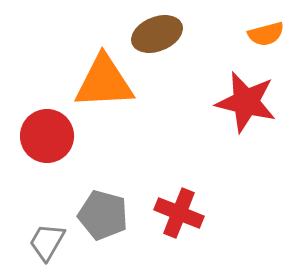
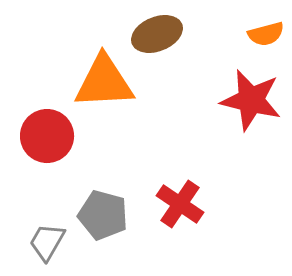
red star: moved 5 px right, 2 px up
red cross: moved 1 px right, 9 px up; rotated 12 degrees clockwise
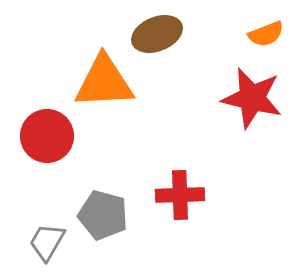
orange semicircle: rotated 6 degrees counterclockwise
red star: moved 1 px right, 2 px up
red cross: moved 9 px up; rotated 36 degrees counterclockwise
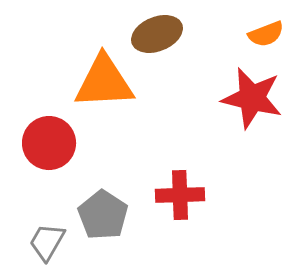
red circle: moved 2 px right, 7 px down
gray pentagon: rotated 18 degrees clockwise
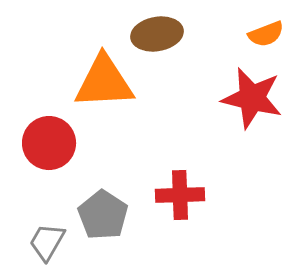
brown ellipse: rotated 12 degrees clockwise
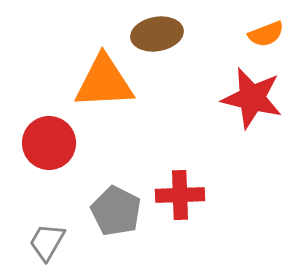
gray pentagon: moved 13 px right, 4 px up; rotated 6 degrees counterclockwise
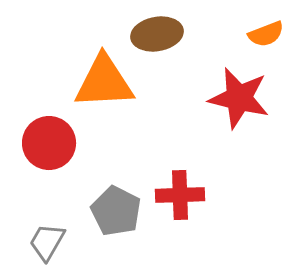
red star: moved 13 px left
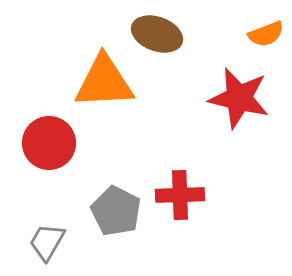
brown ellipse: rotated 30 degrees clockwise
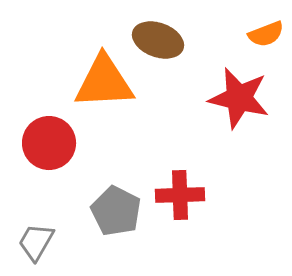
brown ellipse: moved 1 px right, 6 px down
gray trapezoid: moved 11 px left
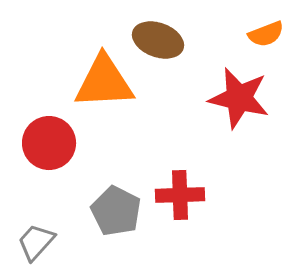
gray trapezoid: rotated 12 degrees clockwise
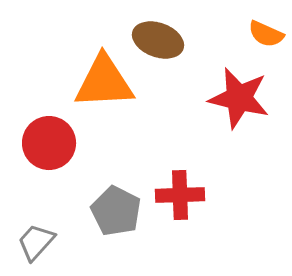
orange semicircle: rotated 45 degrees clockwise
